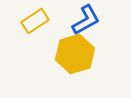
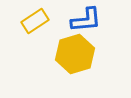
blue L-shape: rotated 24 degrees clockwise
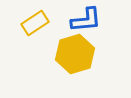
yellow rectangle: moved 2 px down
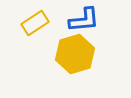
blue L-shape: moved 2 px left
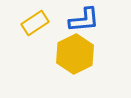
yellow hexagon: rotated 9 degrees counterclockwise
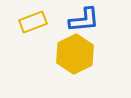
yellow rectangle: moved 2 px left, 1 px up; rotated 12 degrees clockwise
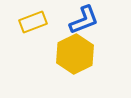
blue L-shape: rotated 16 degrees counterclockwise
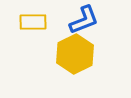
yellow rectangle: rotated 20 degrees clockwise
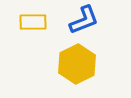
yellow hexagon: moved 2 px right, 10 px down
